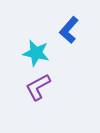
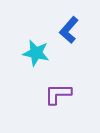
purple L-shape: moved 20 px right, 7 px down; rotated 28 degrees clockwise
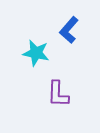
purple L-shape: rotated 88 degrees counterclockwise
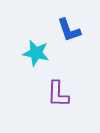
blue L-shape: rotated 60 degrees counterclockwise
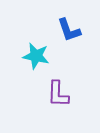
cyan star: moved 3 px down
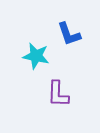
blue L-shape: moved 4 px down
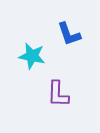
cyan star: moved 4 px left
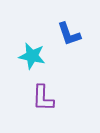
purple L-shape: moved 15 px left, 4 px down
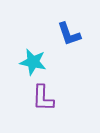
cyan star: moved 1 px right, 6 px down
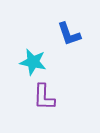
purple L-shape: moved 1 px right, 1 px up
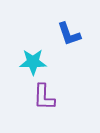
cyan star: rotated 12 degrees counterclockwise
